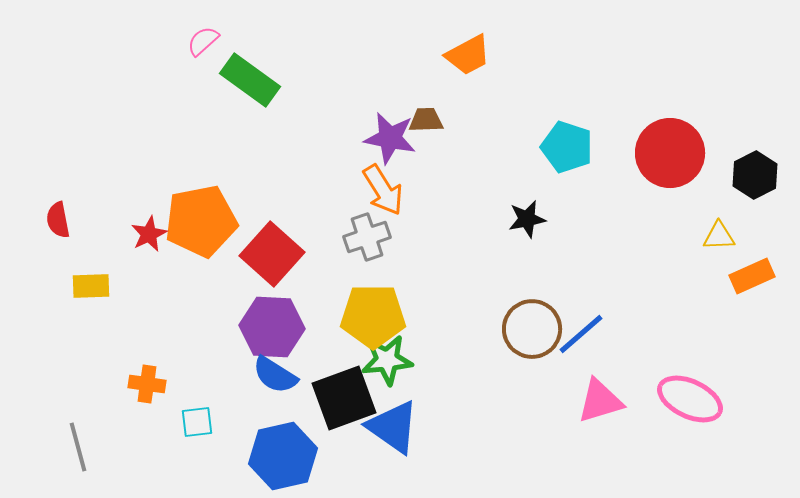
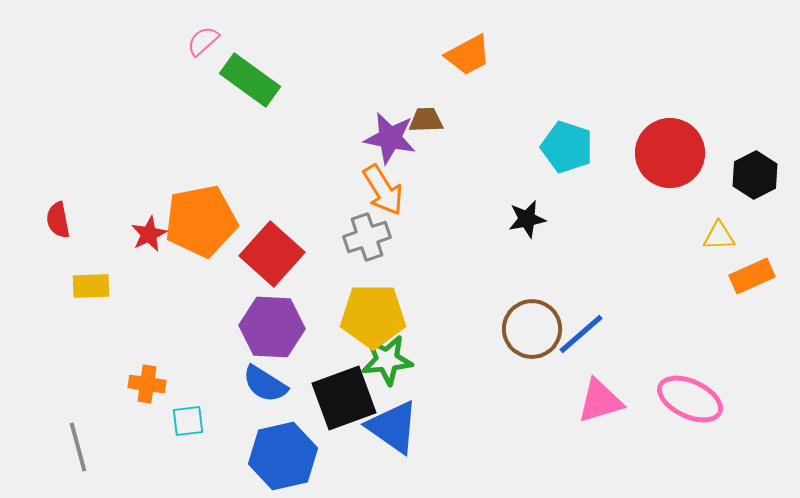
blue semicircle: moved 10 px left, 9 px down
cyan square: moved 9 px left, 1 px up
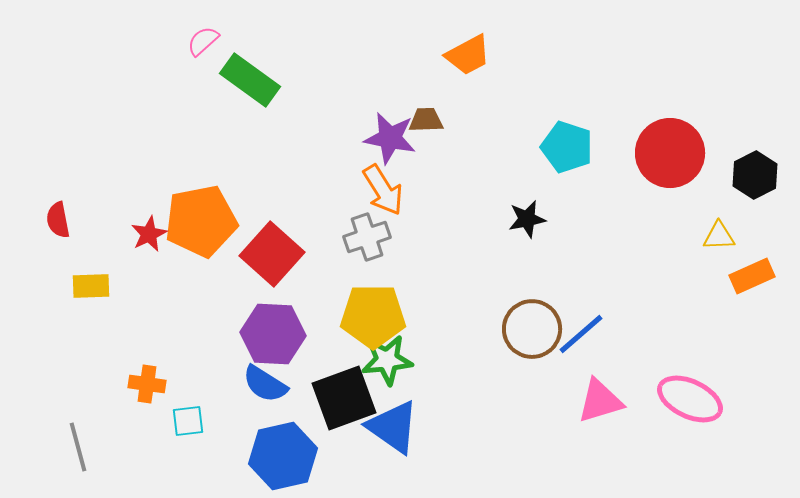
purple hexagon: moved 1 px right, 7 px down
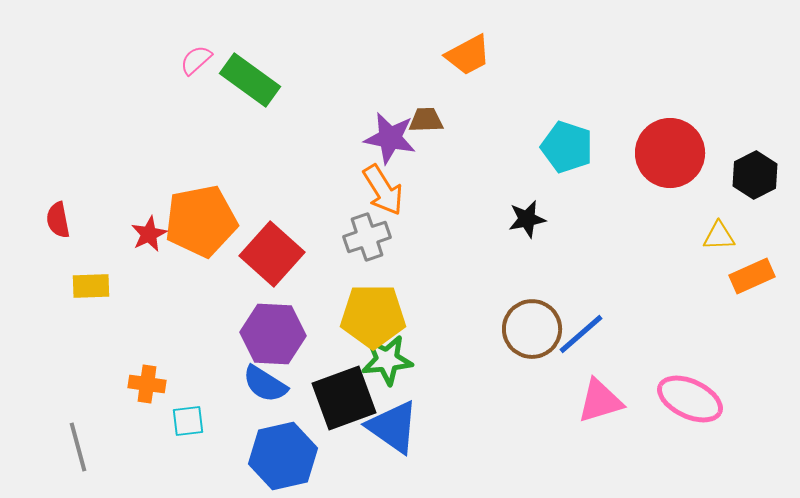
pink semicircle: moved 7 px left, 19 px down
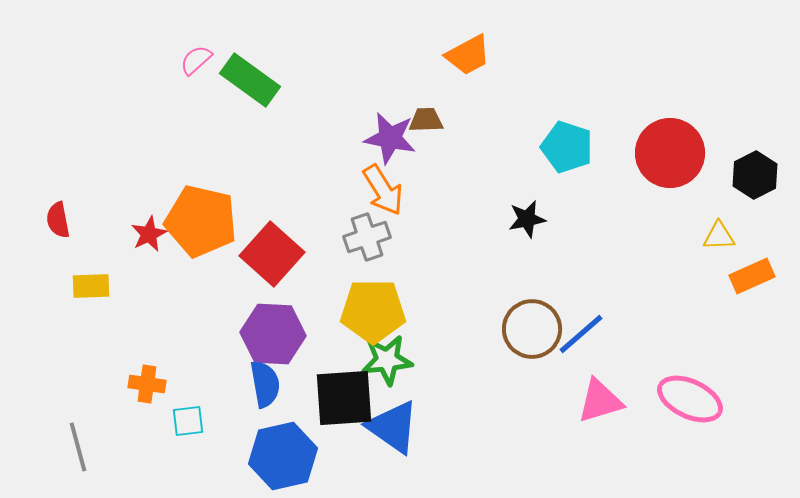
orange pentagon: rotated 24 degrees clockwise
yellow pentagon: moved 5 px up
blue semicircle: rotated 132 degrees counterclockwise
black square: rotated 16 degrees clockwise
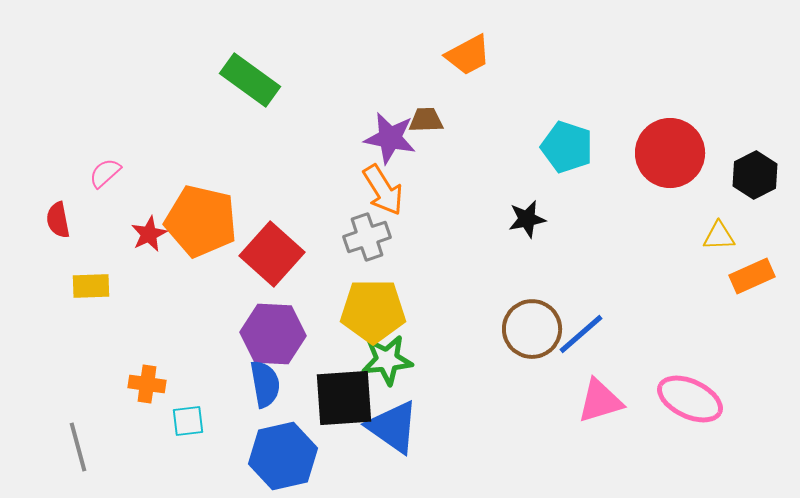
pink semicircle: moved 91 px left, 113 px down
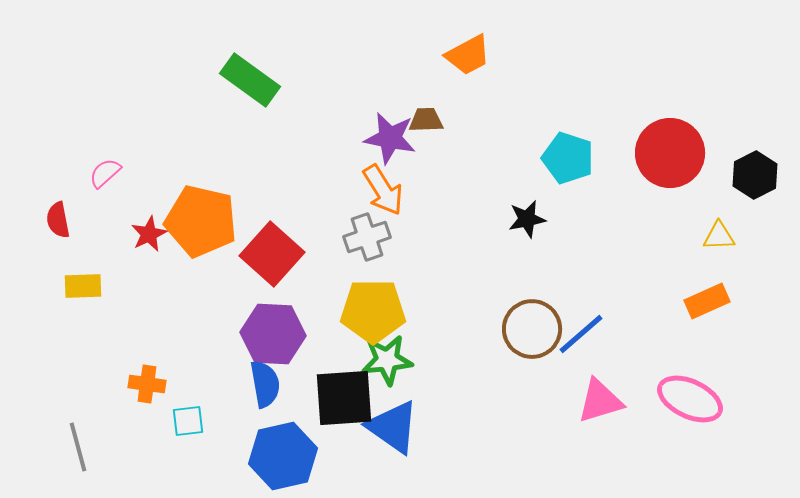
cyan pentagon: moved 1 px right, 11 px down
orange rectangle: moved 45 px left, 25 px down
yellow rectangle: moved 8 px left
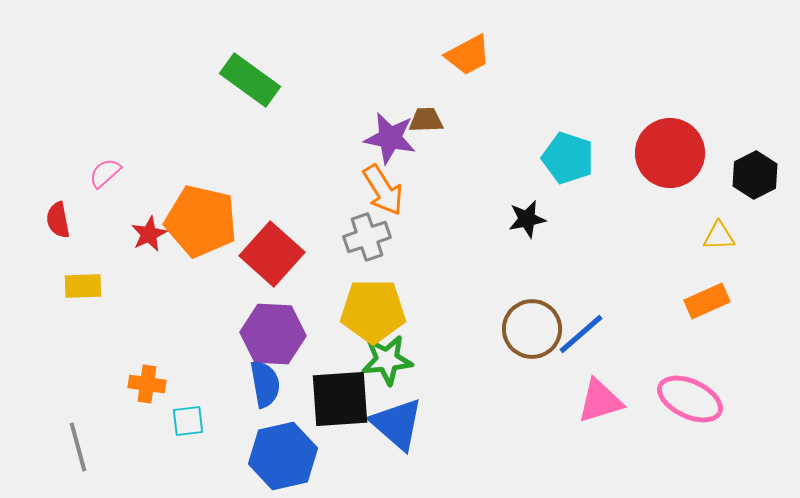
black square: moved 4 px left, 1 px down
blue triangle: moved 4 px right, 3 px up; rotated 6 degrees clockwise
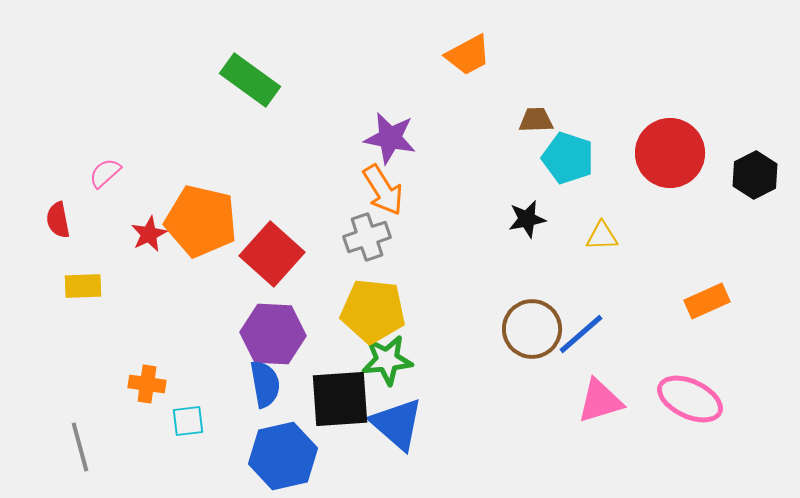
brown trapezoid: moved 110 px right
yellow triangle: moved 117 px left
yellow pentagon: rotated 6 degrees clockwise
gray line: moved 2 px right
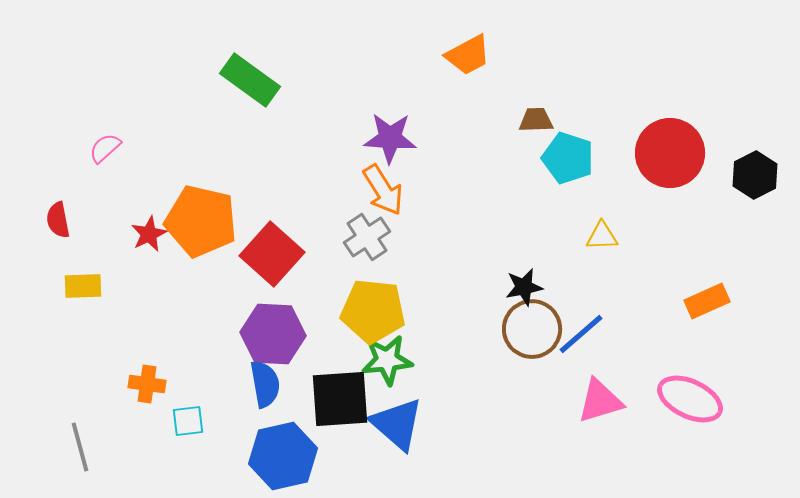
purple star: rotated 8 degrees counterclockwise
pink semicircle: moved 25 px up
black star: moved 3 px left, 68 px down
gray cross: rotated 15 degrees counterclockwise
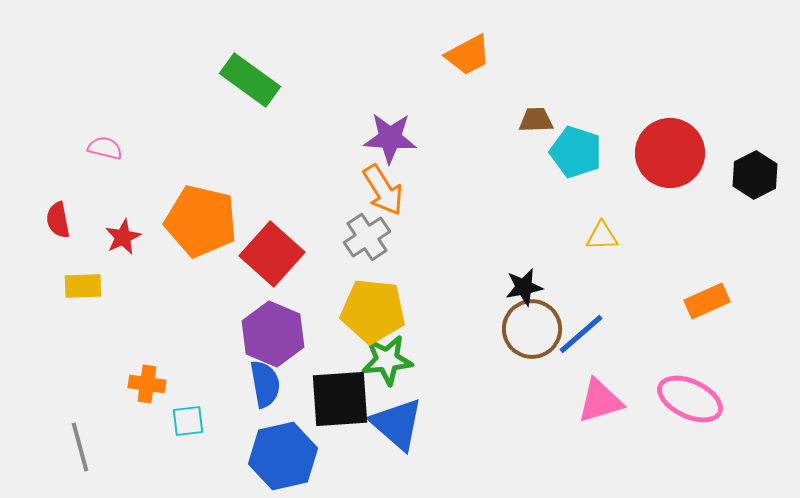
pink semicircle: rotated 56 degrees clockwise
cyan pentagon: moved 8 px right, 6 px up
red star: moved 26 px left, 3 px down
purple hexagon: rotated 20 degrees clockwise
